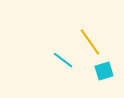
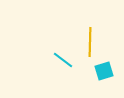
yellow line: rotated 36 degrees clockwise
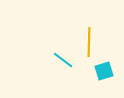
yellow line: moved 1 px left
